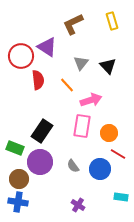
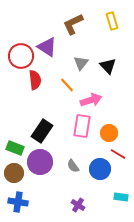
red semicircle: moved 3 px left
brown circle: moved 5 px left, 6 px up
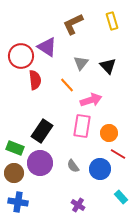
purple circle: moved 1 px down
cyan rectangle: rotated 40 degrees clockwise
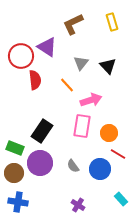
yellow rectangle: moved 1 px down
cyan rectangle: moved 2 px down
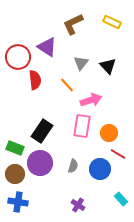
yellow rectangle: rotated 48 degrees counterclockwise
red circle: moved 3 px left, 1 px down
gray semicircle: rotated 128 degrees counterclockwise
brown circle: moved 1 px right, 1 px down
